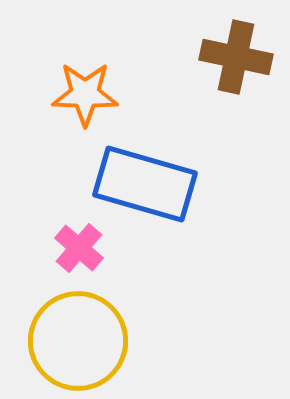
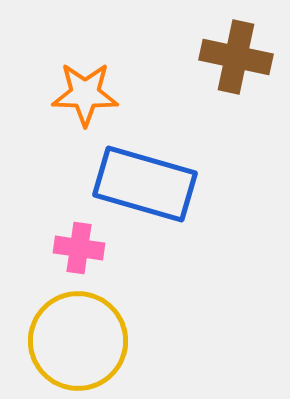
pink cross: rotated 33 degrees counterclockwise
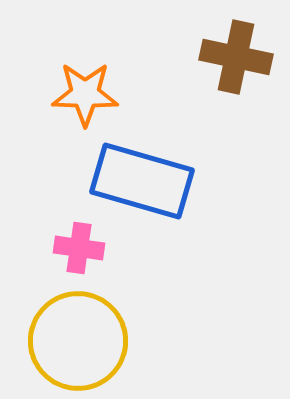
blue rectangle: moved 3 px left, 3 px up
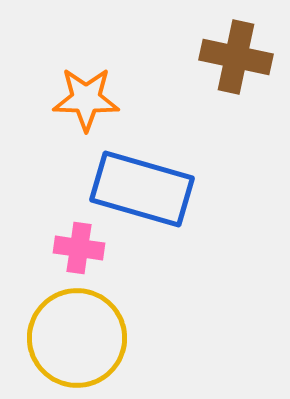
orange star: moved 1 px right, 5 px down
blue rectangle: moved 8 px down
yellow circle: moved 1 px left, 3 px up
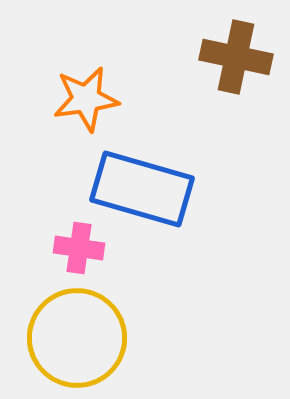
orange star: rotated 10 degrees counterclockwise
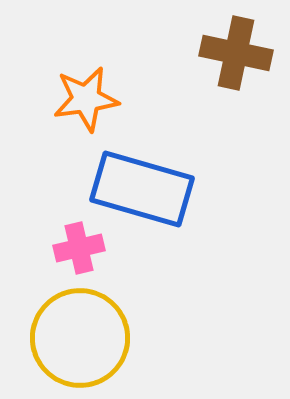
brown cross: moved 4 px up
pink cross: rotated 21 degrees counterclockwise
yellow circle: moved 3 px right
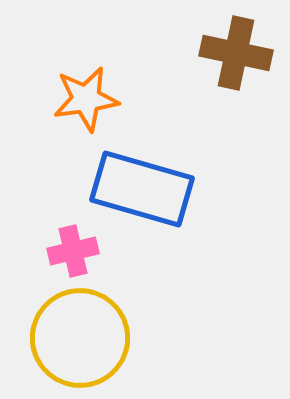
pink cross: moved 6 px left, 3 px down
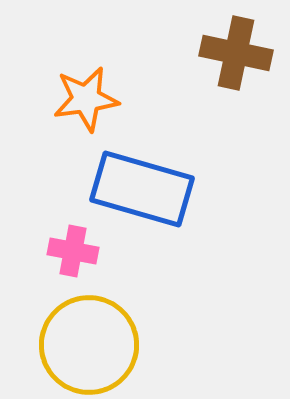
pink cross: rotated 24 degrees clockwise
yellow circle: moved 9 px right, 7 px down
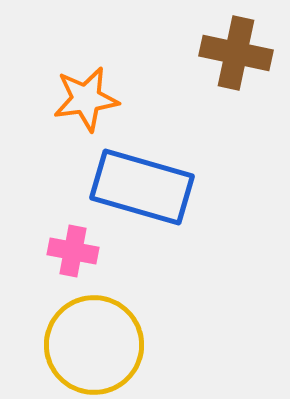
blue rectangle: moved 2 px up
yellow circle: moved 5 px right
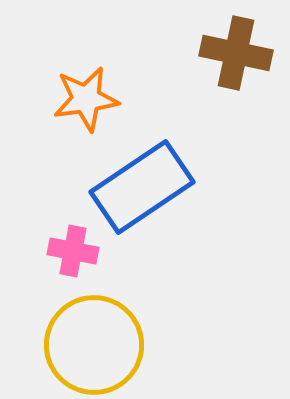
blue rectangle: rotated 50 degrees counterclockwise
